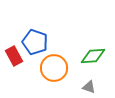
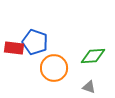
red rectangle: moved 8 px up; rotated 54 degrees counterclockwise
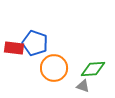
blue pentagon: moved 1 px down
green diamond: moved 13 px down
gray triangle: moved 6 px left, 1 px up
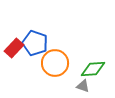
red rectangle: rotated 54 degrees counterclockwise
orange circle: moved 1 px right, 5 px up
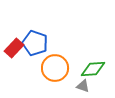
orange circle: moved 5 px down
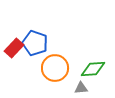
gray triangle: moved 2 px left, 2 px down; rotated 24 degrees counterclockwise
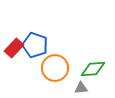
blue pentagon: moved 2 px down
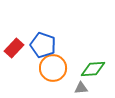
blue pentagon: moved 8 px right
orange circle: moved 2 px left
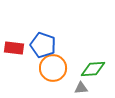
red rectangle: rotated 54 degrees clockwise
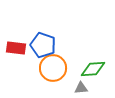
red rectangle: moved 2 px right
